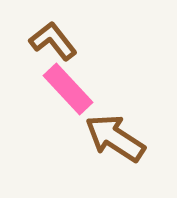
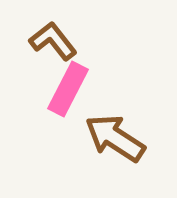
pink rectangle: rotated 70 degrees clockwise
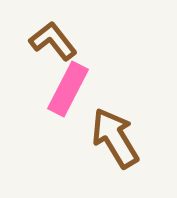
brown arrow: rotated 26 degrees clockwise
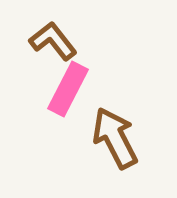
brown arrow: rotated 4 degrees clockwise
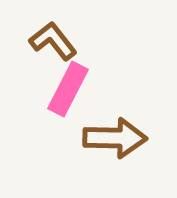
brown arrow: rotated 118 degrees clockwise
